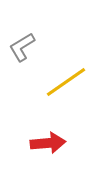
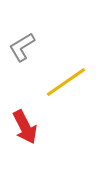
red arrow: moved 23 px left, 16 px up; rotated 68 degrees clockwise
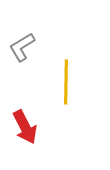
yellow line: rotated 54 degrees counterclockwise
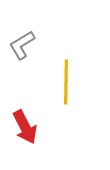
gray L-shape: moved 2 px up
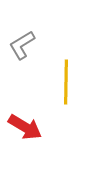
red arrow: rotated 32 degrees counterclockwise
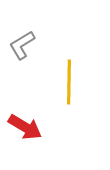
yellow line: moved 3 px right
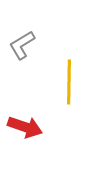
red arrow: rotated 12 degrees counterclockwise
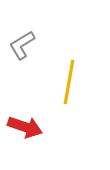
yellow line: rotated 9 degrees clockwise
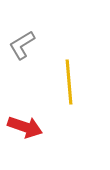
yellow line: rotated 15 degrees counterclockwise
